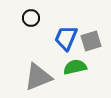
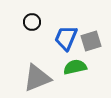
black circle: moved 1 px right, 4 px down
gray triangle: moved 1 px left, 1 px down
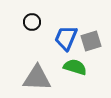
green semicircle: rotated 30 degrees clockwise
gray triangle: rotated 24 degrees clockwise
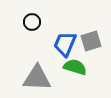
blue trapezoid: moved 1 px left, 6 px down
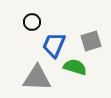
blue trapezoid: moved 11 px left, 1 px down
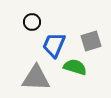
gray triangle: moved 1 px left
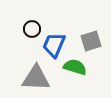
black circle: moved 7 px down
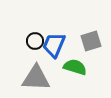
black circle: moved 3 px right, 12 px down
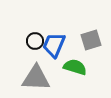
gray square: moved 1 px up
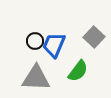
gray square: moved 3 px right, 3 px up; rotated 30 degrees counterclockwise
green semicircle: moved 3 px right, 4 px down; rotated 110 degrees clockwise
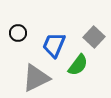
black circle: moved 17 px left, 8 px up
green semicircle: moved 6 px up
gray triangle: rotated 28 degrees counterclockwise
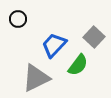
black circle: moved 14 px up
blue trapezoid: rotated 20 degrees clockwise
